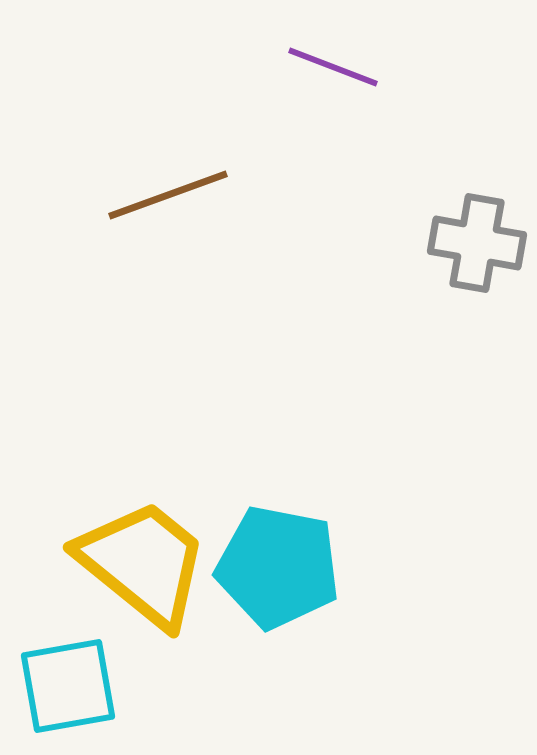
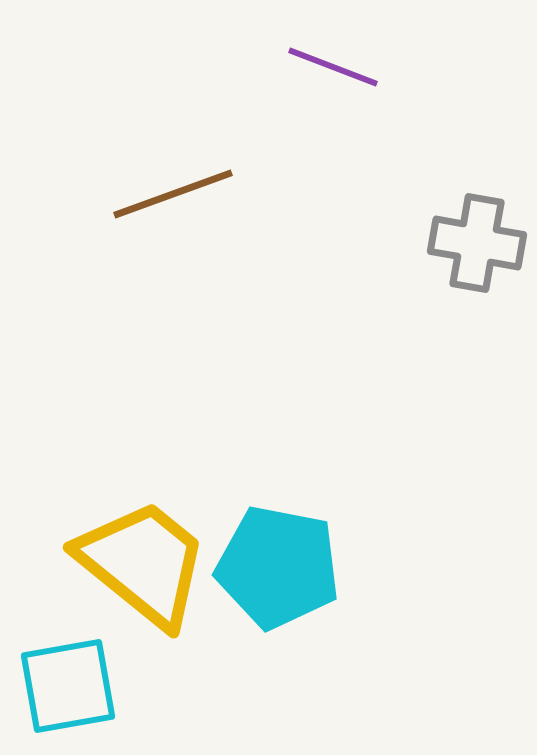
brown line: moved 5 px right, 1 px up
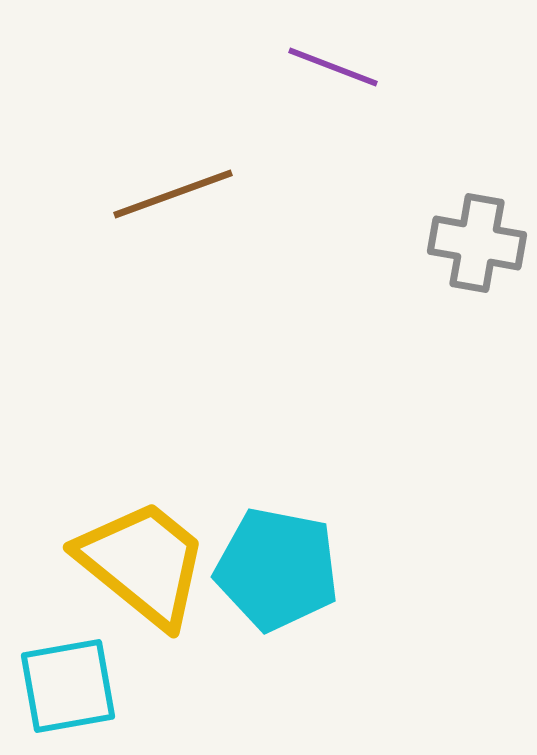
cyan pentagon: moved 1 px left, 2 px down
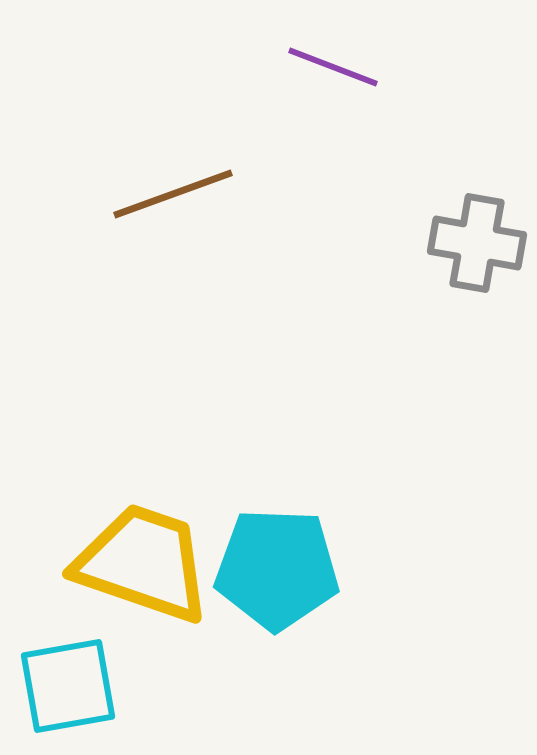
yellow trapezoid: rotated 20 degrees counterclockwise
cyan pentagon: rotated 9 degrees counterclockwise
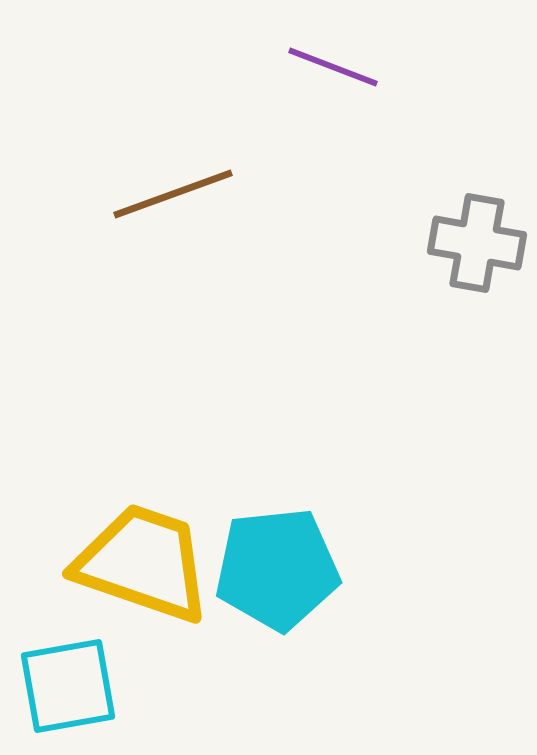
cyan pentagon: rotated 8 degrees counterclockwise
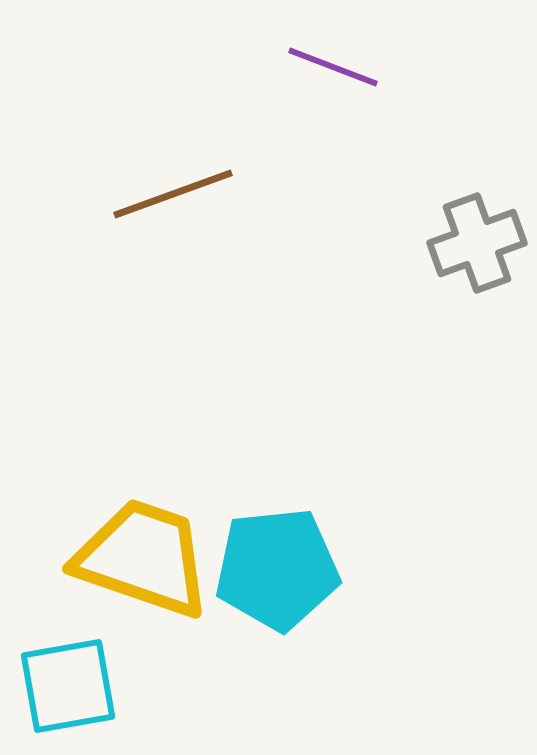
gray cross: rotated 30 degrees counterclockwise
yellow trapezoid: moved 5 px up
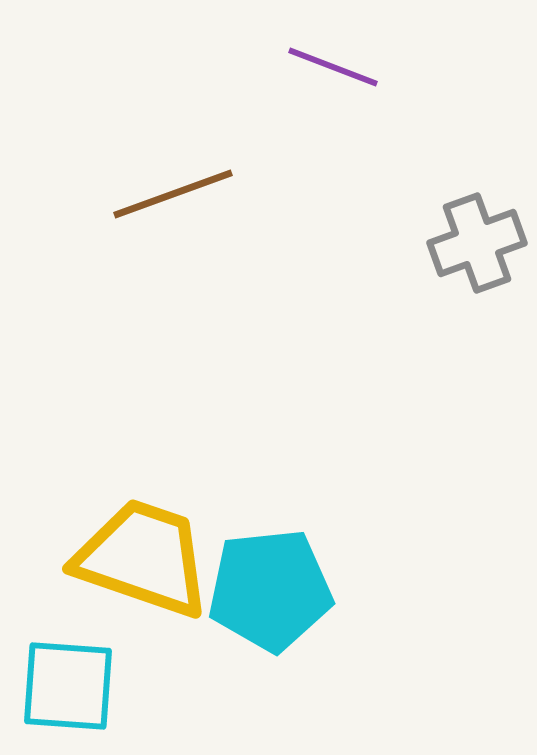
cyan pentagon: moved 7 px left, 21 px down
cyan square: rotated 14 degrees clockwise
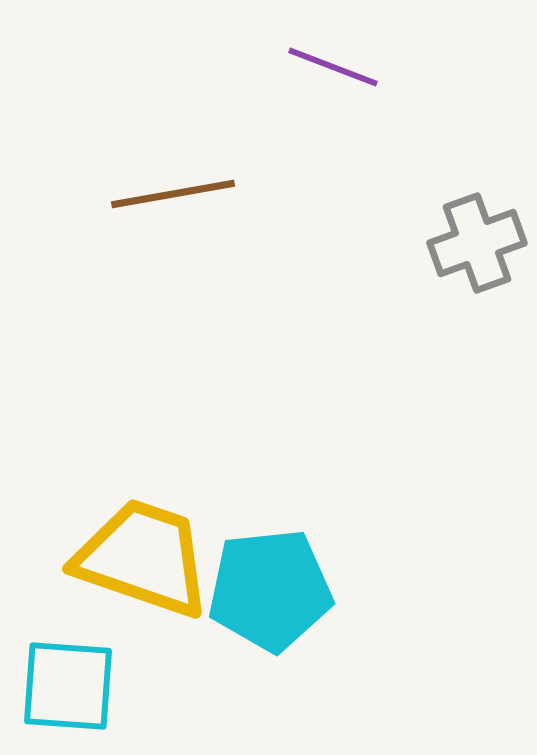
brown line: rotated 10 degrees clockwise
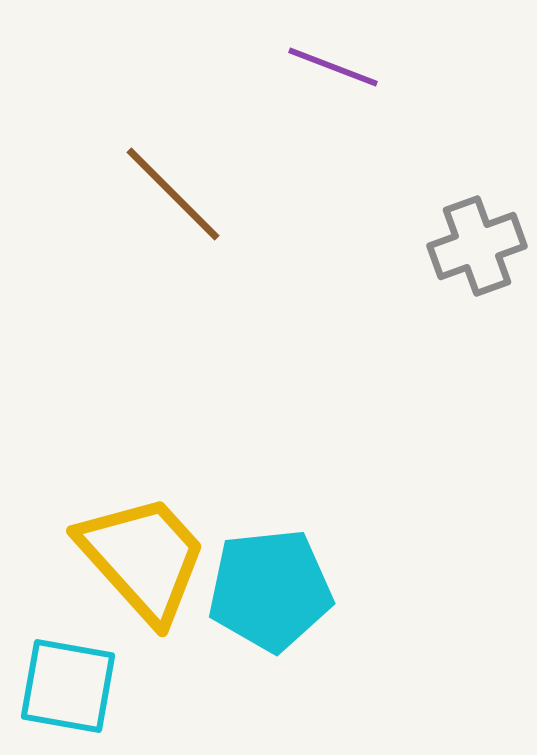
brown line: rotated 55 degrees clockwise
gray cross: moved 3 px down
yellow trapezoid: rotated 29 degrees clockwise
cyan square: rotated 6 degrees clockwise
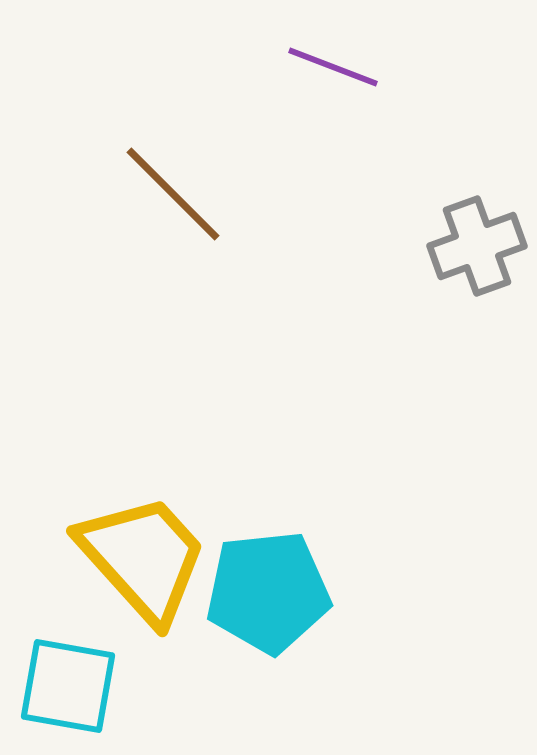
cyan pentagon: moved 2 px left, 2 px down
